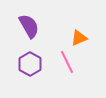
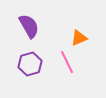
purple hexagon: rotated 15 degrees clockwise
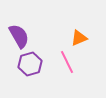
purple semicircle: moved 10 px left, 10 px down
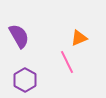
purple hexagon: moved 5 px left, 16 px down; rotated 15 degrees counterclockwise
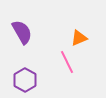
purple semicircle: moved 3 px right, 4 px up
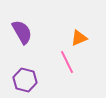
purple hexagon: rotated 15 degrees counterclockwise
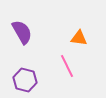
orange triangle: rotated 30 degrees clockwise
pink line: moved 4 px down
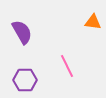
orange triangle: moved 14 px right, 16 px up
purple hexagon: rotated 15 degrees counterclockwise
